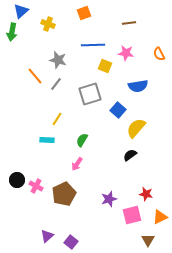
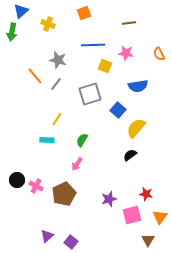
orange triangle: rotated 28 degrees counterclockwise
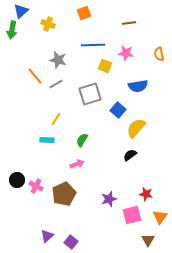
green arrow: moved 2 px up
orange semicircle: rotated 16 degrees clockwise
gray line: rotated 24 degrees clockwise
yellow line: moved 1 px left
pink arrow: rotated 144 degrees counterclockwise
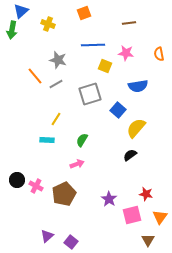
purple star: rotated 21 degrees counterclockwise
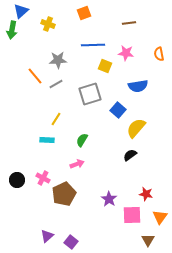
gray star: rotated 18 degrees counterclockwise
pink cross: moved 7 px right, 8 px up
pink square: rotated 12 degrees clockwise
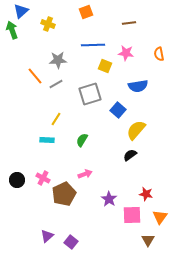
orange square: moved 2 px right, 1 px up
green arrow: rotated 150 degrees clockwise
yellow semicircle: moved 2 px down
pink arrow: moved 8 px right, 10 px down
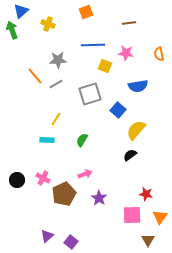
purple star: moved 10 px left, 1 px up
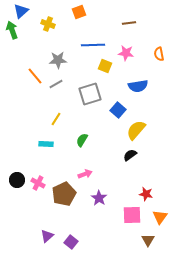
orange square: moved 7 px left
cyan rectangle: moved 1 px left, 4 px down
pink cross: moved 5 px left, 5 px down
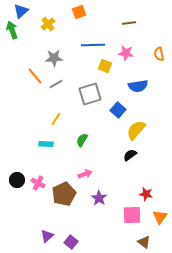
yellow cross: rotated 32 degrees clockwise
gray star: moved 4 px left, 2 px up
brown triangle: moved 4 px left, 2 px down; rotated 24 degrees counterclockwise
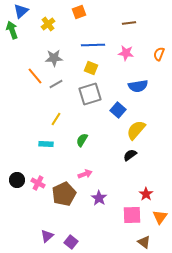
orange semicircle: rotated 32 degrees clockwise
yellow square: moved 14 px left, 2 px down
red star: rotated 24 degrees clockwise
